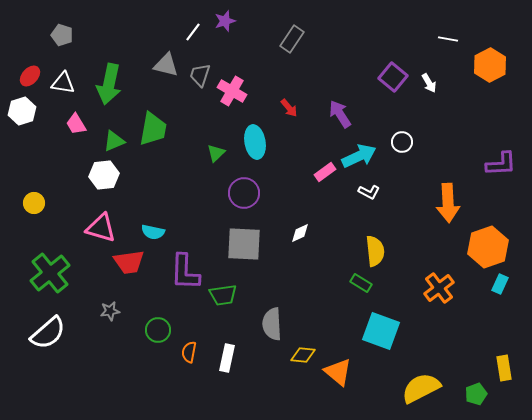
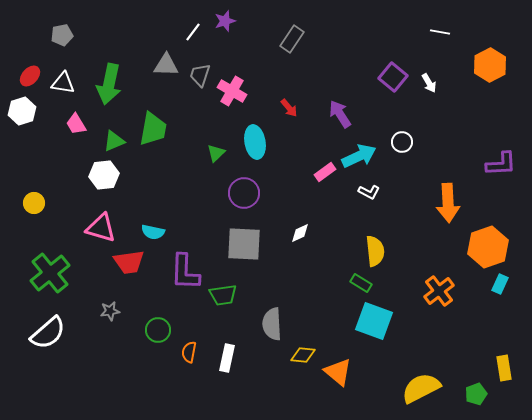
gray pentagon at (62, 35): rotated 30 degrees counterclockwise
white line at (448, 39): moved 8 px left, 7 px up
gray triangle at (166, 65): rotated 12 degrees counterclockwise
orange cross at (439, 288): moved 3 px down
cyan square at (381, 331): moved 7 px left, 10 px up
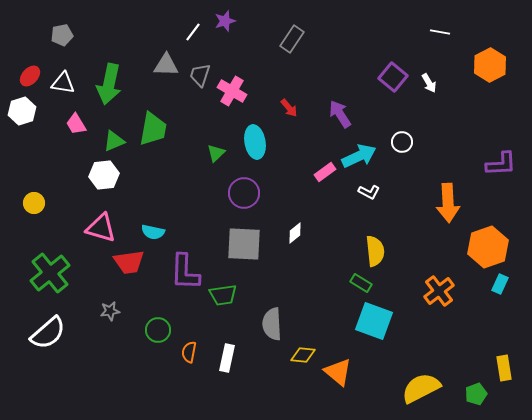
white diamond at (300, 233): moved 5 px left; rotated 15 degrees counterclockwise
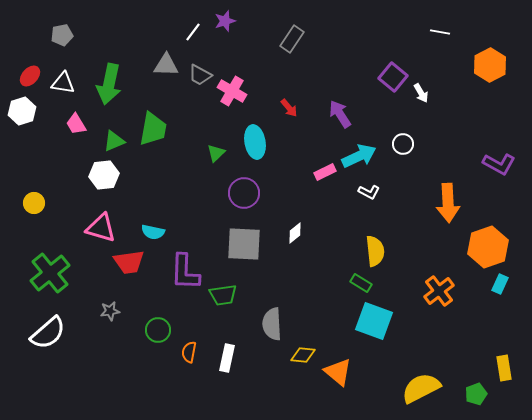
gray trapezoid at (200, 75): rotated 80 degrees counterclockwise
white arrow at (429, 83): moved 8 px left, 10 px down
white circle at (402, 142): moved 1 px right, 2 px down
purple L-shape at (501, 164): moved 2 px left; rotated 32 degrees clockwise
pink rectangle at (325, 172): rotated 10 degrees clockwise
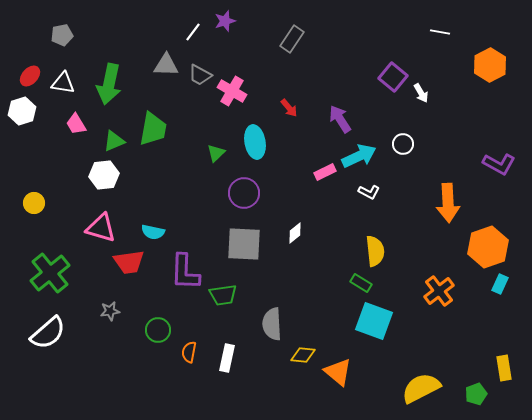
purple arrow at (340, 114): moved 5 px down
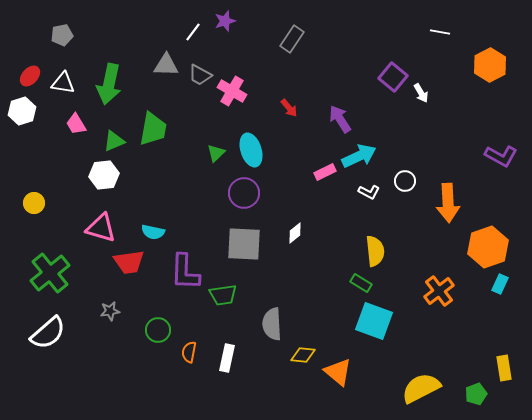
cyan ellipse at (255, 142): moved 4 px left, 8 px down; rotated 8 degrees counterclockwise
white circle at (403, 144): moved 2 px right, 37 px down
purple L-shape at (499, 164): moved 2 px right, 8 px up
